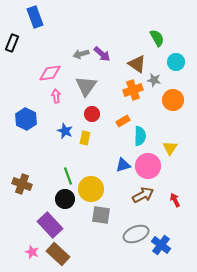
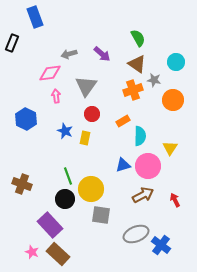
green semicircle: moved 19 px left
gray arrow: moved 12 px left
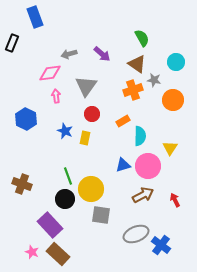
green semicircle: moved 4 px right
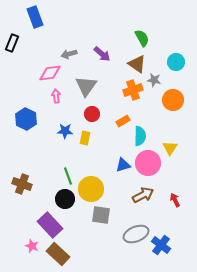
blue star: rotated 21 degrees counterclockwise
pink circle: moved 3 px up
pink star: moved 6 px up
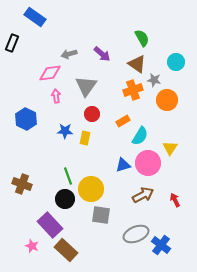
blue rectangle: rotated 35 degrees counterclockwise
orange circle: moved 6 px left
cyan semicircle: rotated 30 degrees clockwise
brown rectangle: moved 8 px right, 4 px up
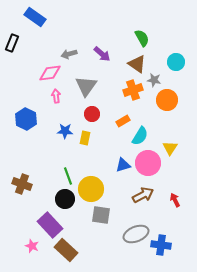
blue cross: rotated 30 degrees counterclockwise
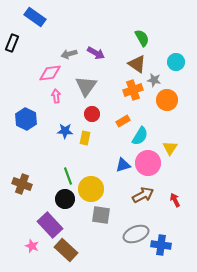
purple arrow: moved 6 px left, 1 px up; rotated 12 degrees counterclockwise
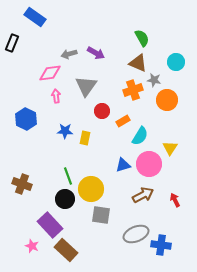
brown triangle: moved 1 px right, 1 px up; rotated 12 degrees counterclockwise
red circle: moved 10 px right, 3 px up
pink circle: moved 1 px right, 1 px down
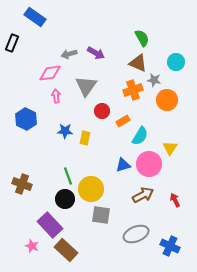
blue cross: moved 9 px right, 1 px down; rotated 18 degrees clockwise
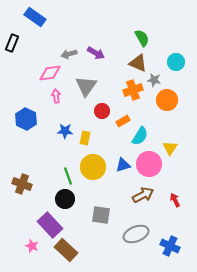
yellow circle: moved 2 px right, 22 px up
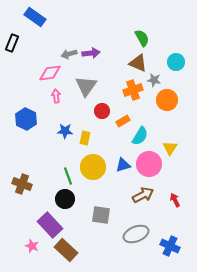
purple arrow: moved 5 px left; rotated 36 degrees counterclockwise
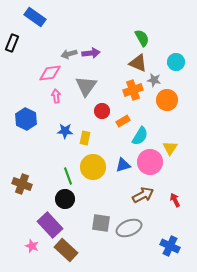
pink circle: moved 1 px right, 2 px up
gray square: moved 8 px down
gray ellipse: moved 7 px left, 6 px up
